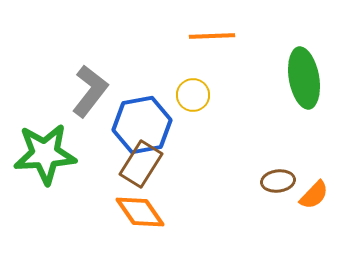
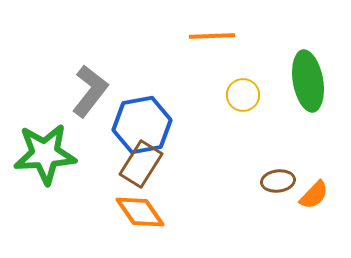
green ellipse: moved 4 px right, 3 px down
yellow circle: moved 50 px right
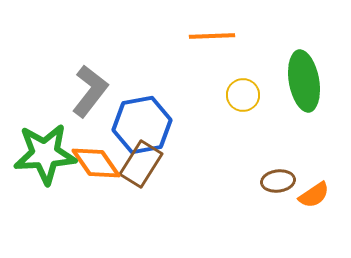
green ellipse: moved 4 px left
orange semicircle: rotated 12 degrees clockwise
orange diamond: moved 44 px left, 49 px up
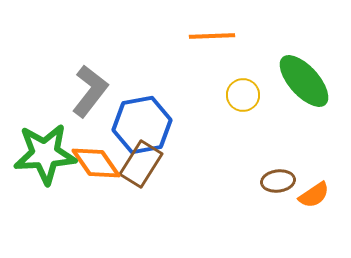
green ellipse: rotated 32 degrees counterclockwise
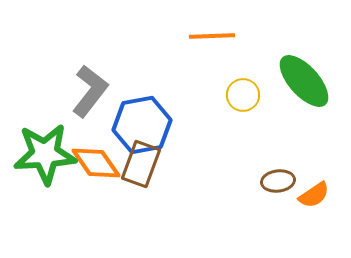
brown rectangle: rotated 12 degrees counterclockwise
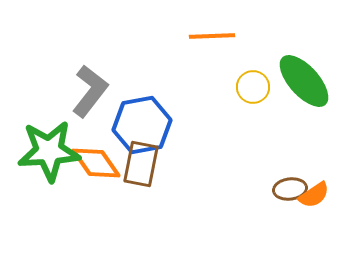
yellow circle: moved 10 px right, 8 px up
green star: moved 4 px right, 3 px up
brown rectangle: rotated 9 degrees counterclockwise
brown ellipse: moved 12 px right, 8 px down
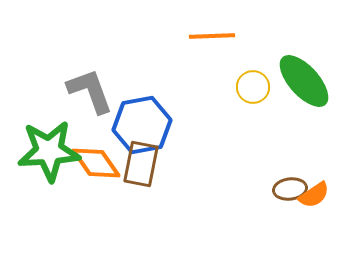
gray L-shape: rotated 58 degrees counterclockwise
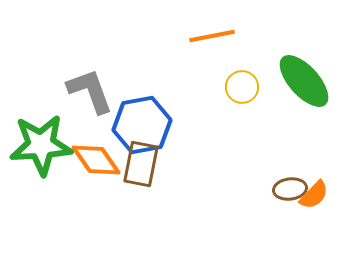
orange line: rotated 9 degrees counterclockwise
yellow circle: moved 11 px left
green star: moved 8 px left, 6 px up
orange diamond: moved 3 px up
orange semicircle: rotated 12 degrees counterclockwise
